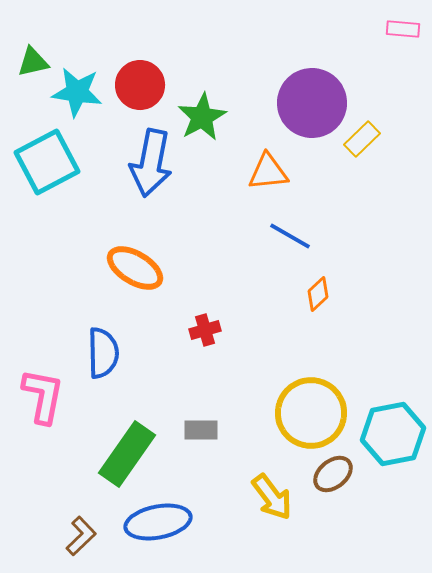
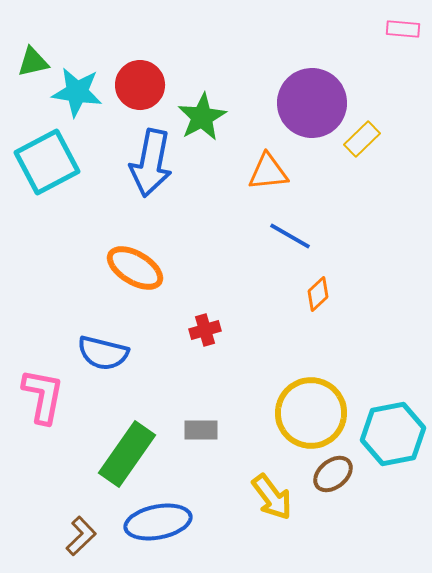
blue semicircle: rotated 105 degrees clockwise
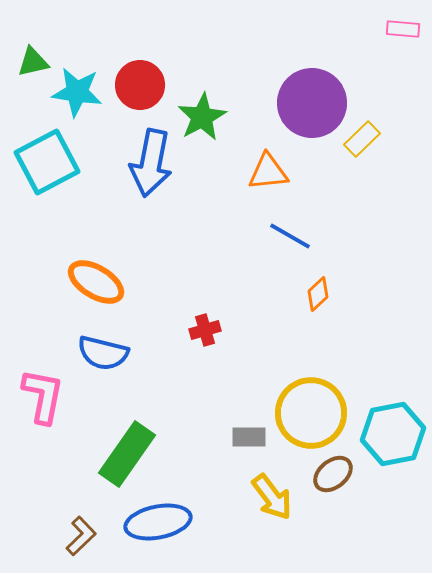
orange ellipse: moved 39 px left, 14 px down
gray rectangle: moved 48 px right, 7 px down
